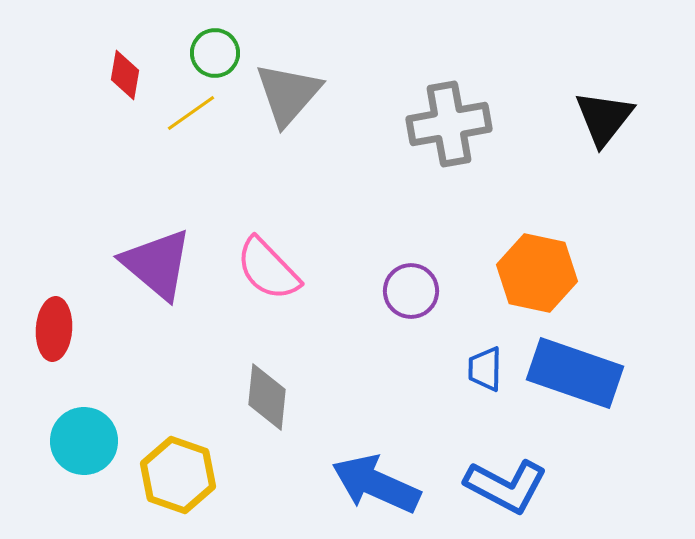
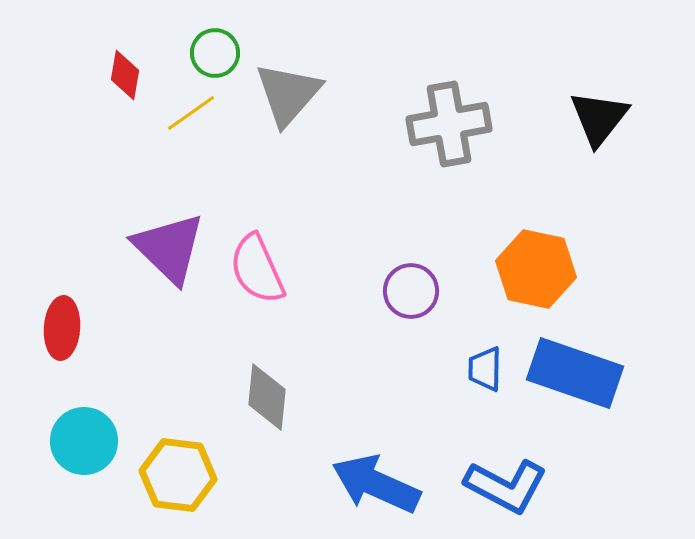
black triangle: moved 5 px left
purple triangle: moved 12 px right, 16 px up; rotated 4 degrees clockwise
pink semicircle: moved 11 px left; rotated 20 degrees clockwise
orange hexagon: moved 1 px left, 4 px up
red ellipse: moved 8 px right, 1 px up
yellow hexagon: rotated 12 degrees counterclockwise
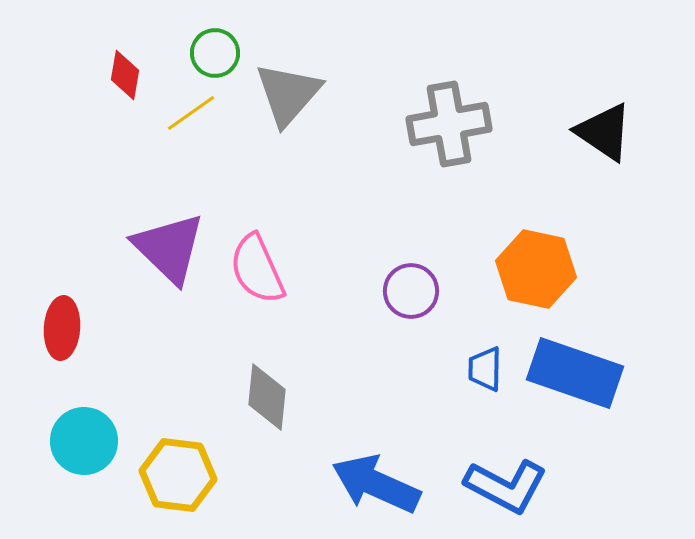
black triangle: moved 5 px right, 14 px down; rotated 34 degrees counterclockwise
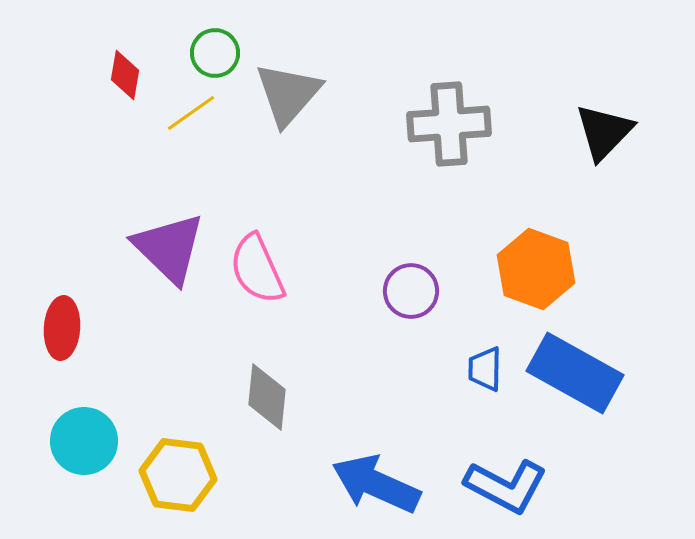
gray cross: rotated 6 degrees clockwise
black triangle: rotated 40 degrees clockwise
orange hexagon: rotated 8 degrees clockwise
blue rectangle: rotated 10 degrees clockwise
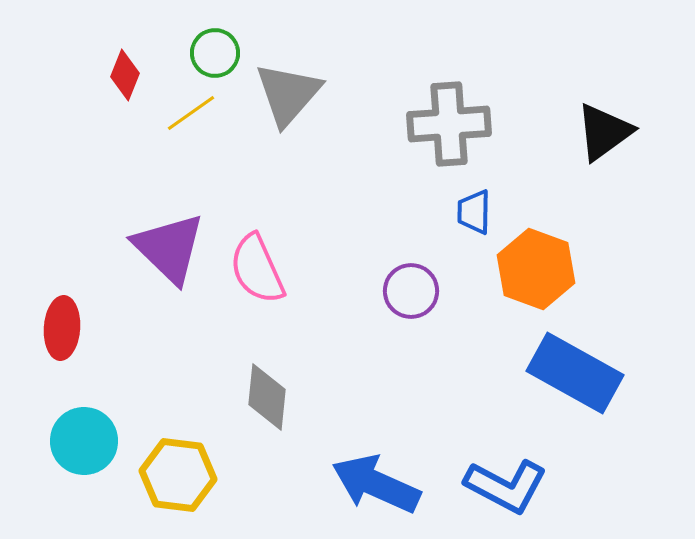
red diamond: rotated 12 degrees clockwise
black triangle: rotated 10 degrees clockwise
blue trapezoid: moved 11 px left, 157 px up
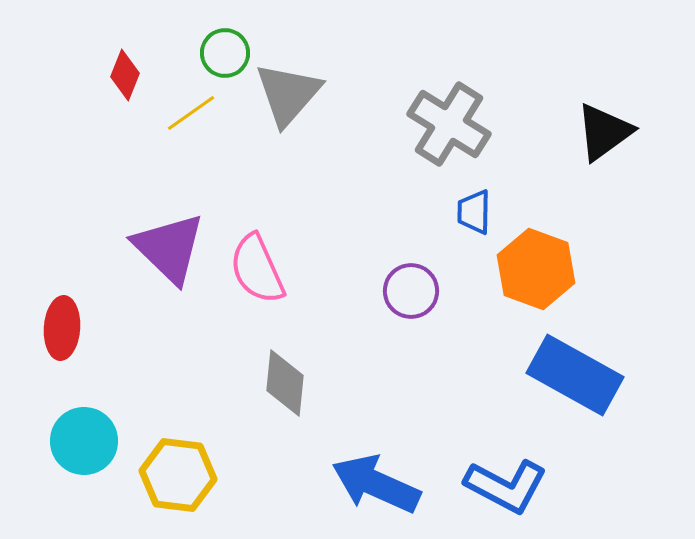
green circle: moved 10 px right
gray cross: rotated 36 degrees clockwise
blue rectangle: moved 2 px down
gray diamond: moved 18 px right, 14 px up
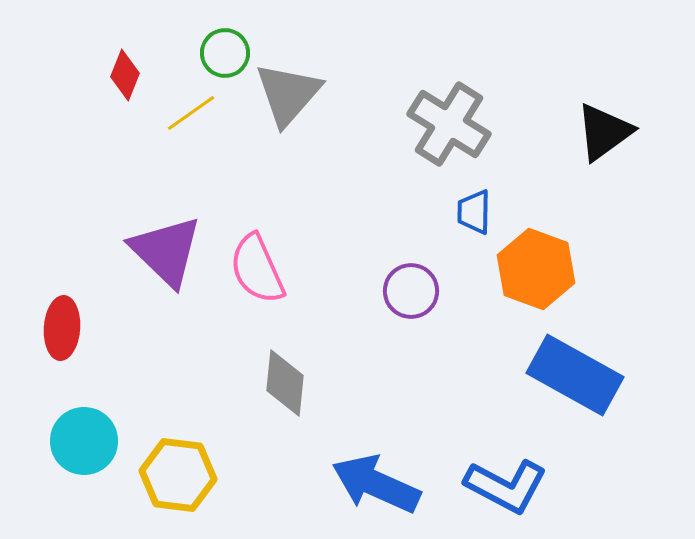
purple triangle: moved 3 px left, 3 px down
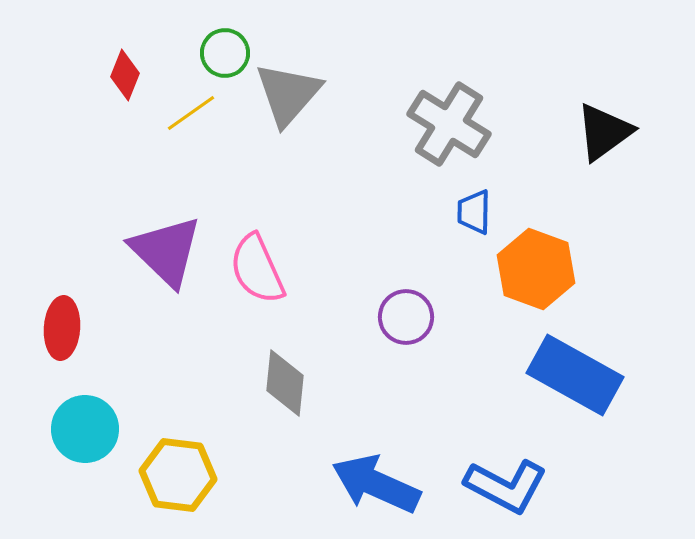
purple circle: moved 5 px left, 26 px down
cyan circle: moved 1 px right, 12 px up
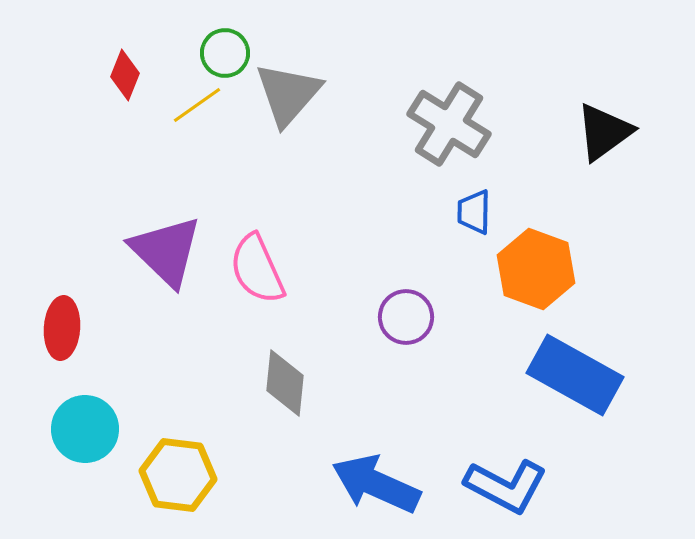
yellow line: moved 6 px right, 8 px up
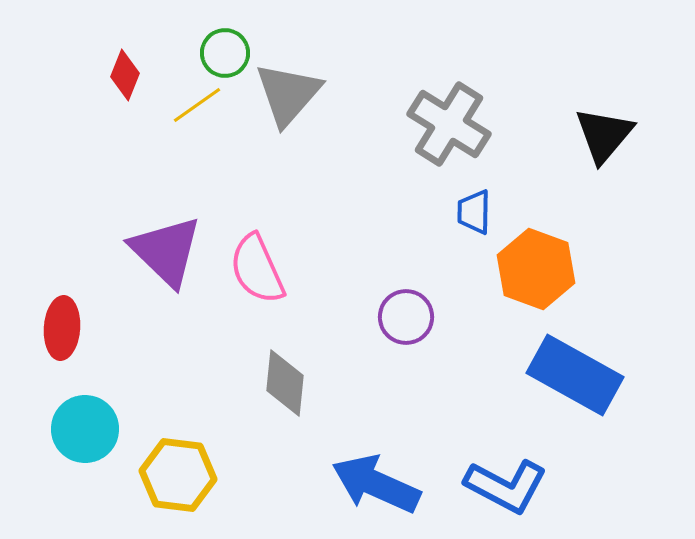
black triangle: moved 3 px down; rotated 14 degrees counterclockwise
